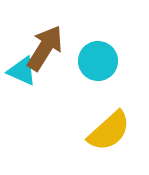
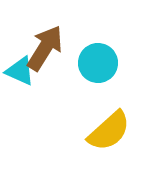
cyan circle: moved 2 px down
cyan triangle: moved 2 px left
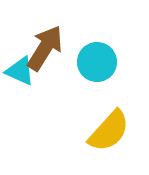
cyan circle: moved 1 px left, 1 px up
yellow semicircle: rotated 6 degrees counterclockwise
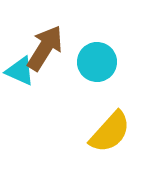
yellow semicircle: moved 1 px right, 1 px down
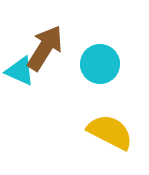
cyan circle: moved 3 px right, 2 px down
yellow semicircle: rotated 105 degrees counterclockwise
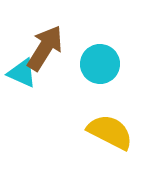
cyan triangle: moved 2 px right, 2 px down
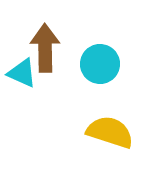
brown arrow: rotated 33 degrees counterclockwise
yellow semicircle: rotated 9 degrees counterclockwise
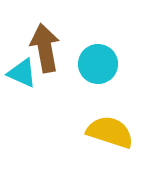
brown arrow: rotated 9 degrees counterclockwise
cyan circle: moved 2 px left
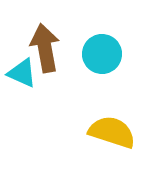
cyan circle: moved 4 px right, 10 px up
yellow semicircle: moved 2 px right
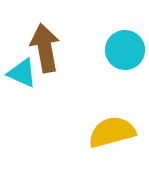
cyan circle: moved 23 px right, 4 px up
yellow semicircle: rotated 33 degrees counterclockwise
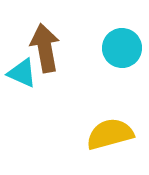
cyan circle: moved 3 px left, 2 px up
yellow semicircle: moved 2 px left, 2 px down
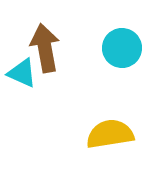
yellow semicircle: rotated 6 degrees clockwise
